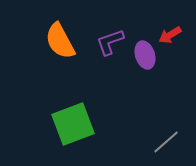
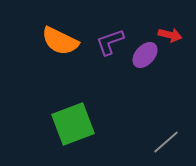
red arrow: rotated 135 degrees counterclockwise
orange semicircle: rotated 36 degrees counterclockwise
purple ellipse: rotated 60 degrees clockwise
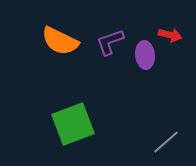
purple ellipse: rotated 48 degrees counterclockwise
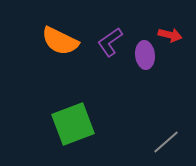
purple L-shape: rotated 16 degrees counterclockwise
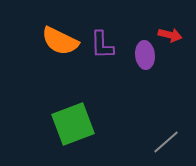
purple L-shape: moved 8 px left, 3 px down; rotated 56 degrees counterclockwise
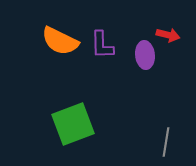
red arrow: moved 2 px left
gray line: rotated 40 degrees counterclockwise
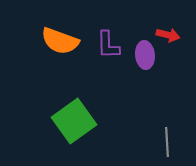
orange semicircle: rotated 6 degrees counterclockwise
purple L-shape: moved 6 px right
green square: moved 1 px right, 3 px up; rotated 15 degrees counterclockwise
gray line: moved 1 px right; rotated 12 degrees counterclockwise
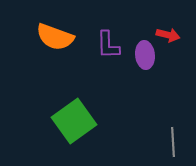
orange semicircle: moved 5 px left, 4 px up
gray line: moved 6 px right
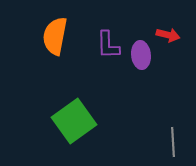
orange semicircle: moved 1 px up; rotated 81 degrees clockwise
purple ellipse: moved 4 px left
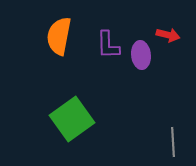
orange semicircle: moved 4 px right
green square: moved 2 px left, 2 px up
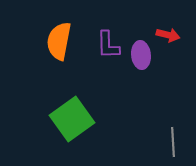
orange semicircle: moved 5 px down
